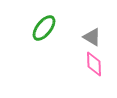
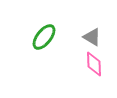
green ellipse: moved 9 px down
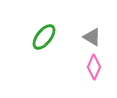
pink diamond: moved 3 px down; rotated 25 degrees clockwise
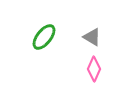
pink diamond: moved 2 px down
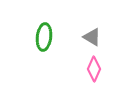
green ellipse: rotated 32 degrees counterclockwise
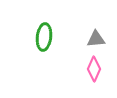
gray triangle: moved 4 px right, 2 px down; rotated 36 degrees counterclockwise
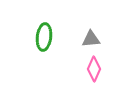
gray triangle: moved 5 px left
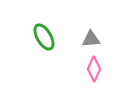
green ellipse: rotated 36 degrees counterclockwise
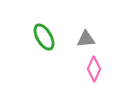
gray triangle: moved 5 px left
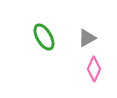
gray triangle: moved 1 px right, 1 px up; rotated 24 degrees counterclockwise
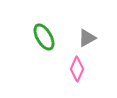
pink diamond: moved 17 px left
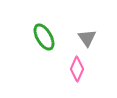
gray triangle: rotated 36 degrees counterclockwise
